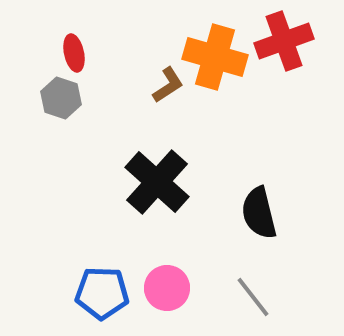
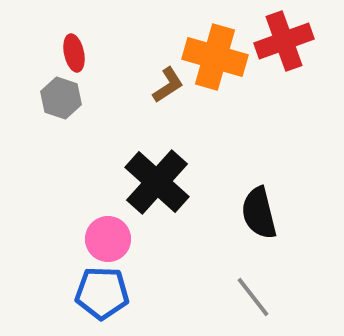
pink circle: moved 59 px left, 49 px up
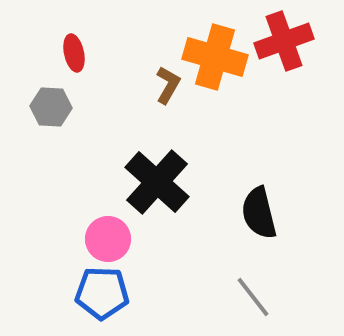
brown L-shape: rotated 27 degrees counterclockwise
gray hexagon: moved 10 px left, 9 px down; rotated 15 degrees counterclockwise
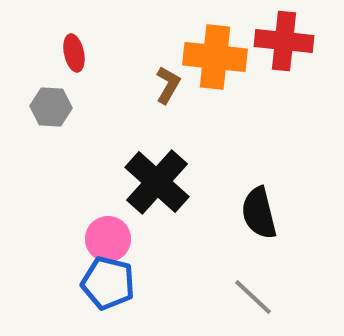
red cross: rotated 26 degrees clockwise
orange cross: rotated 10 degrees counterclockwise
blue pentagon: moved 6 px right, 10 px up; rotated 12 degrees clockwise
gray line: rotated 9 degrees counterclockwise
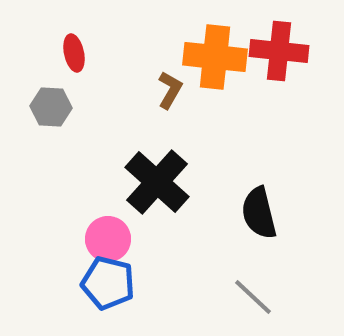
red cross: moved 5 px left, 10 px down
brown L-shape: moved 2 px right, 5 px down
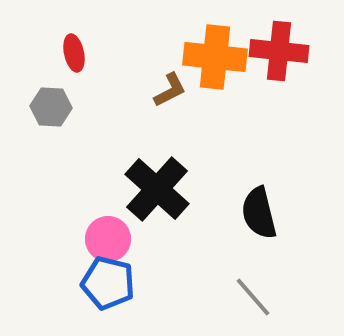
brown L-shape: rotated 33 degrees clockwise
black cross: moved 7 px down
gray line: rotated 6 degrees clockwise
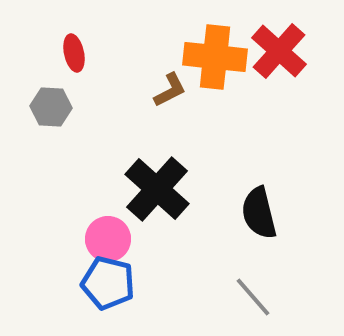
red cross: rotated 36 degrees clockwise
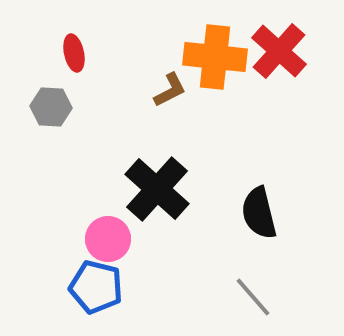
blue pentagon: moved 12 px left, 4 px down
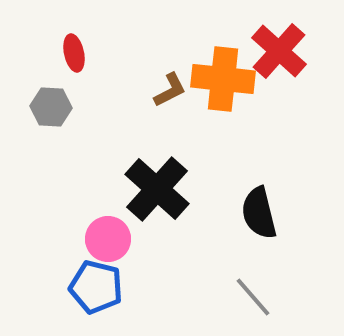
orange cross: moved 8 px right, 22 px down
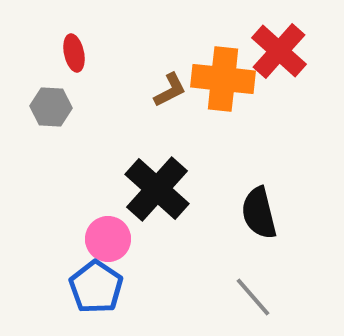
blue pentagon: rotated 20 degrees clockwise
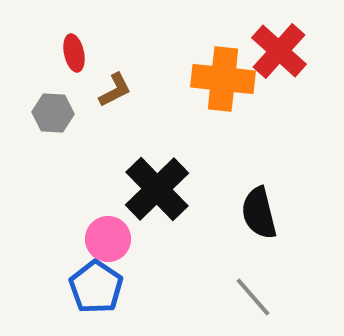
brown L-shape: moved 55 px left
gray hexagon: moved 2 px right, 6 px down
black cross: rotated 4 degrees clockwise
